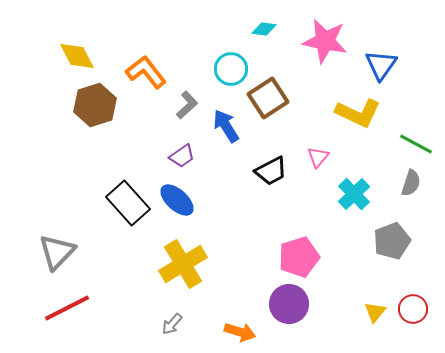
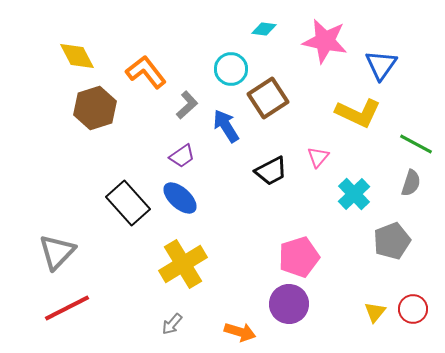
brown hexagon: moved 3 px down
blue ellipse: moved 3 px right, 2 px up
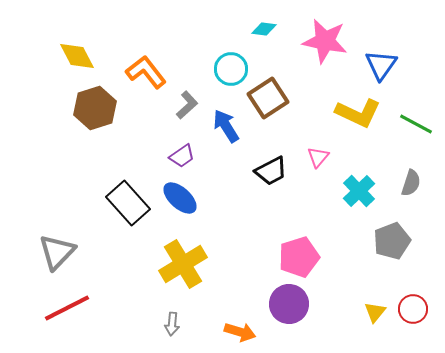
green line: moved 20 px up
cyan cross: moved 5 px right, 3 px up
gray arrow: rotated 35 degrees counterclockwise
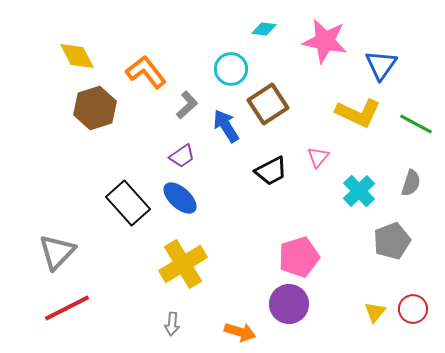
brown square: moved 6 px down
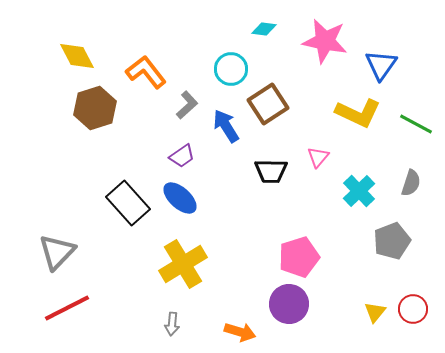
black trapezoid: rotated 28 degrees clockwise
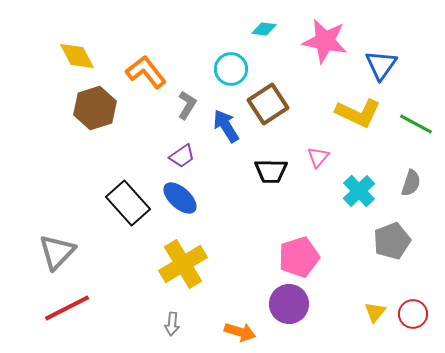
gray L-shape: rotated 16 degrees counterclockwise
red circle: moved 5 px down
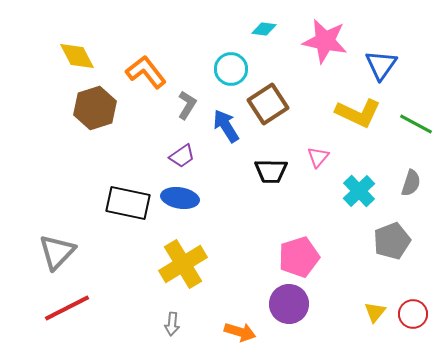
blue ellipse: rotated 33 degrees counterclockwise
black rectangle: rotated 36 degrees counterclockwise
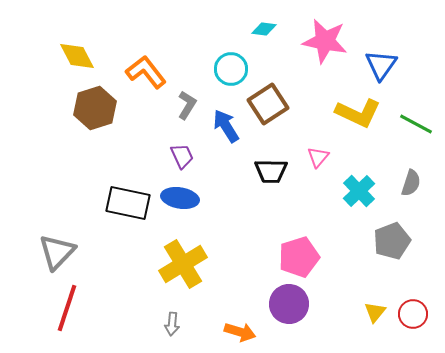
purple trapezoid: rotated 80 degrees counterclockwise
red line: rotated 45 degrees counterclockwise
